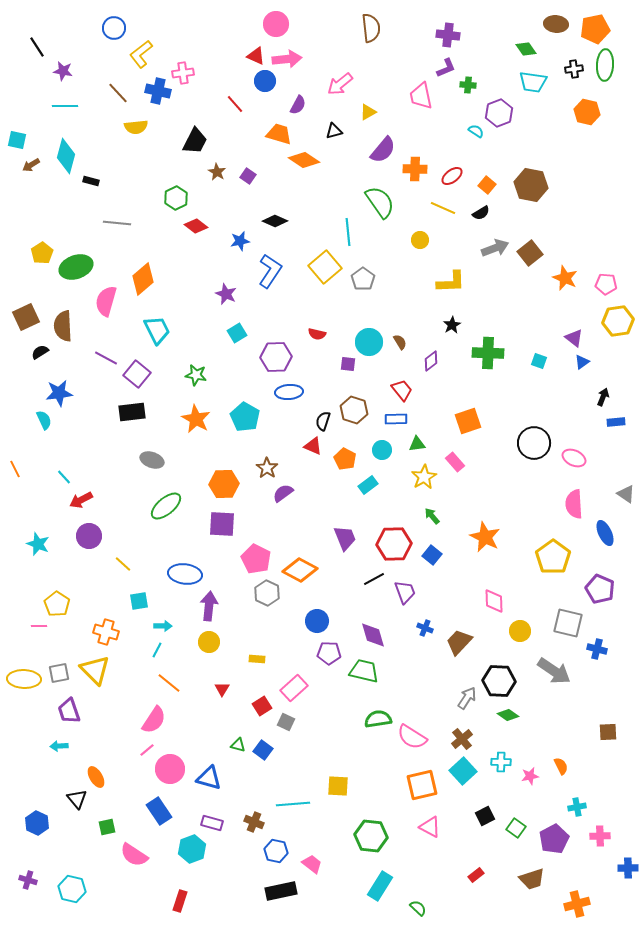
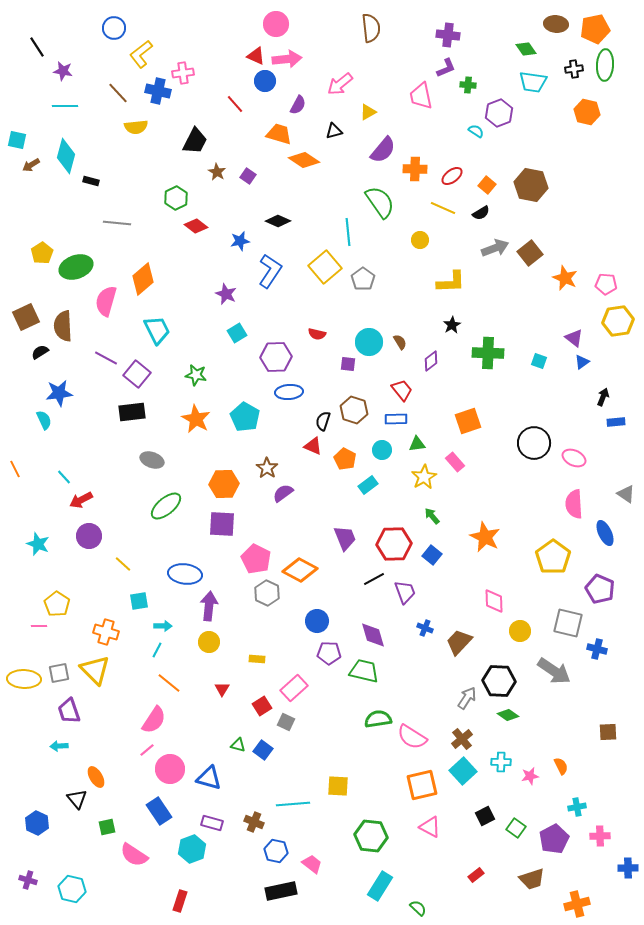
black diamond at (275, 221): moved 3 px right
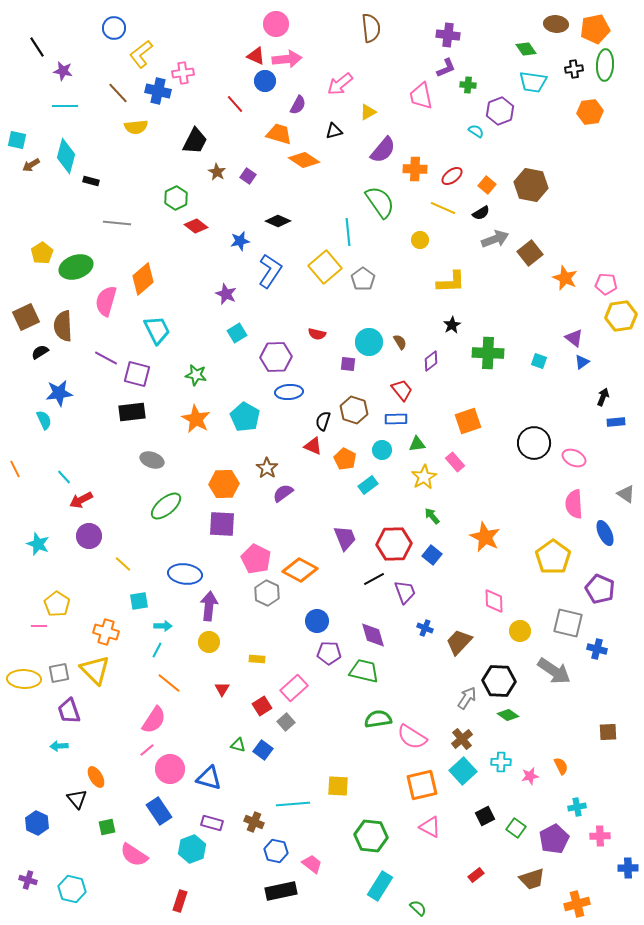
orange hexagon at (587, 112): moved 3 px right; rotated 20 degrees counterclockwise
purple hexagon at (499, 113): moved 1 px right, 2 px up
gray arrow at (495, 248): moved 9 px up
yellow hexagon at (618, 321): moved 3 px right, 5 px up
purple square at (137, 374): rotated 24 degrees counterclockwise
gray square at (286, 722): rotated 24 degrees clockwise
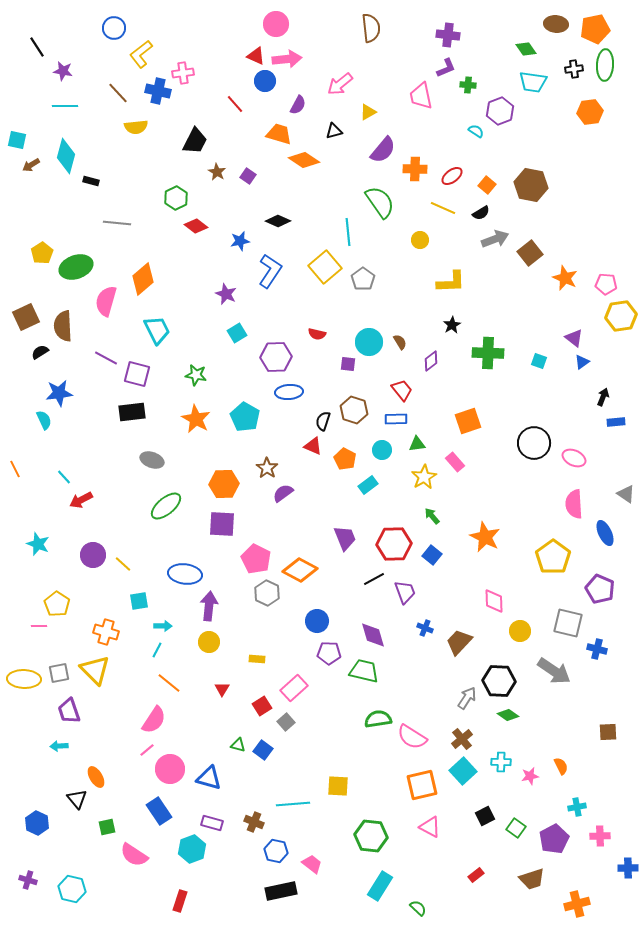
purple circle at (89, 536): moved 4 px right, 19 px down
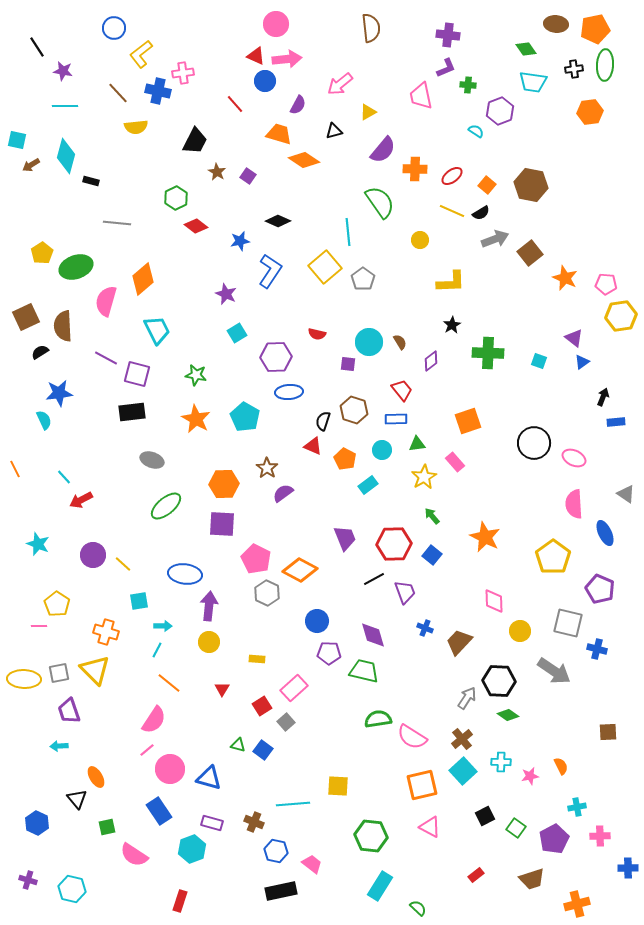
yellow line at (443, 208): moved 9 px right, 3 px down
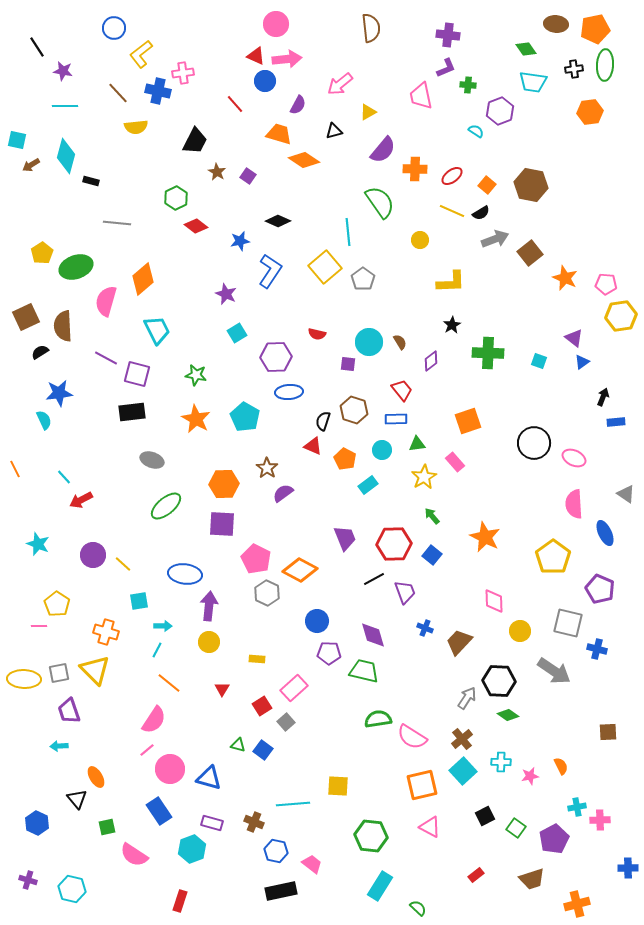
pink cross at (600, 836): moved 16 px up
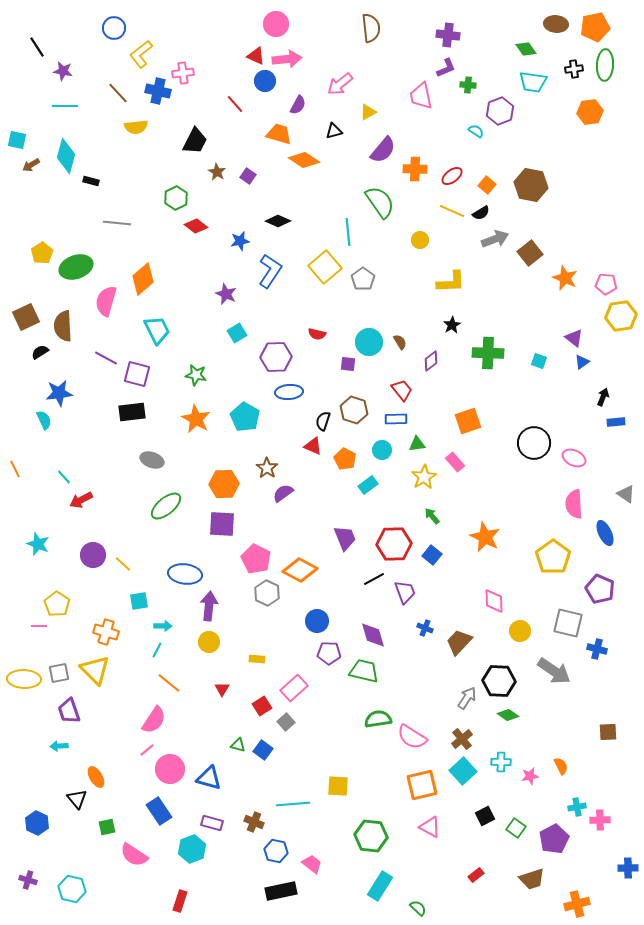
orange pentagon at (595, 29): moved 2 px up
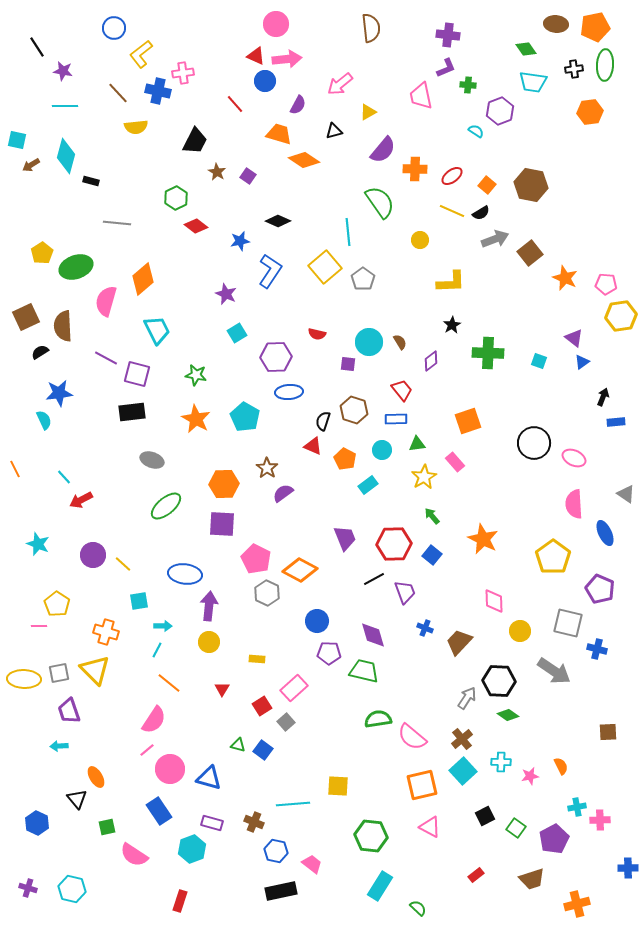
orange star at (485, 537): moved 2 px left, 2 px down
pink semicircle at (412, 737): rotated 8 degrees clockwise
purple cross at (28, 880): moved 8 px down
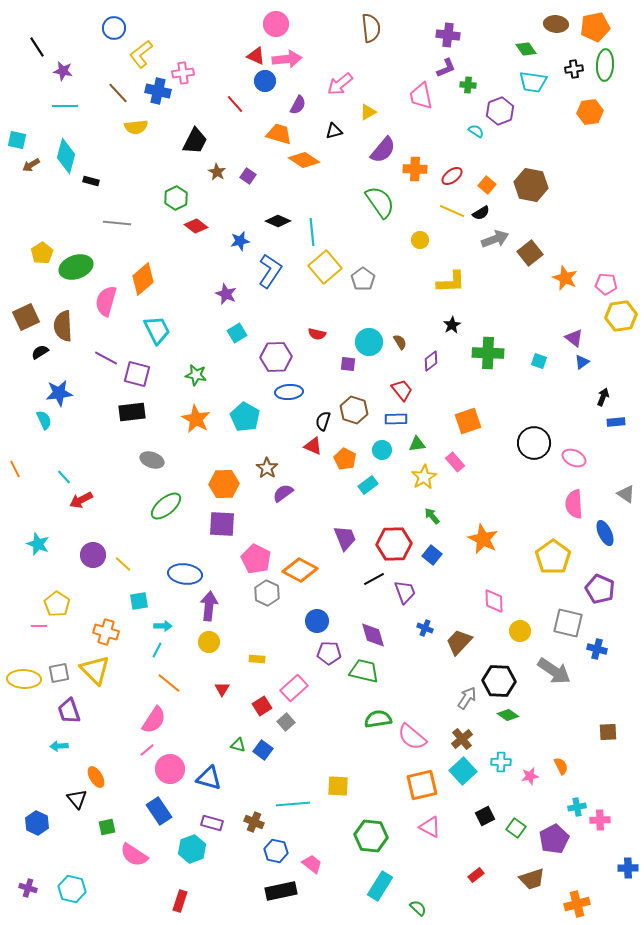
cyan line at (348, 232): moved 36 px left
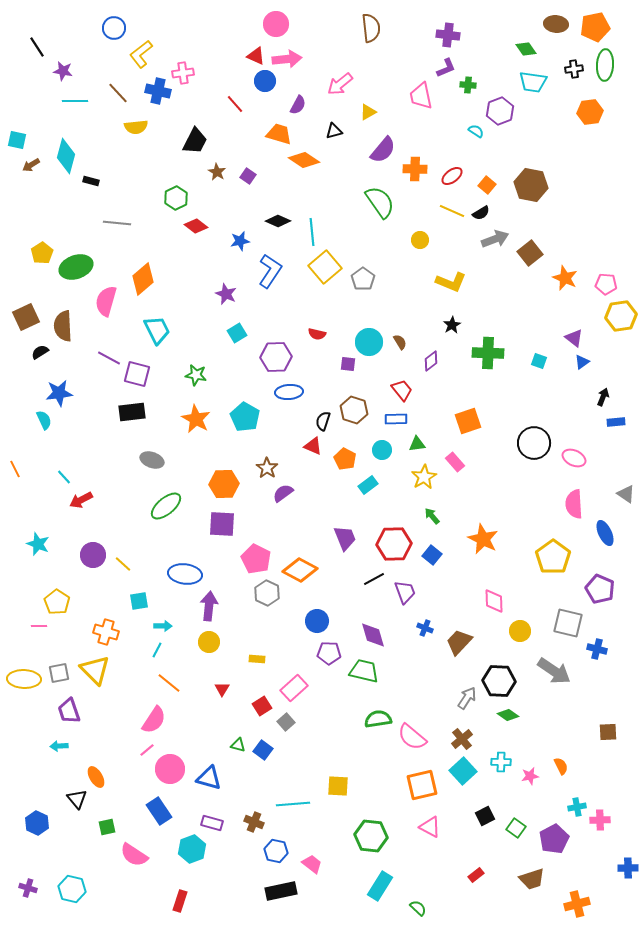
cyan line at (65, 106): moved 10 px right, 5 px up
yellow L-shape at (451, 282): rotated 24 degrees clockwise
purple line at (106, 358): moved 3 px right
yellow pentagon at (57, 604): moved 2 px up
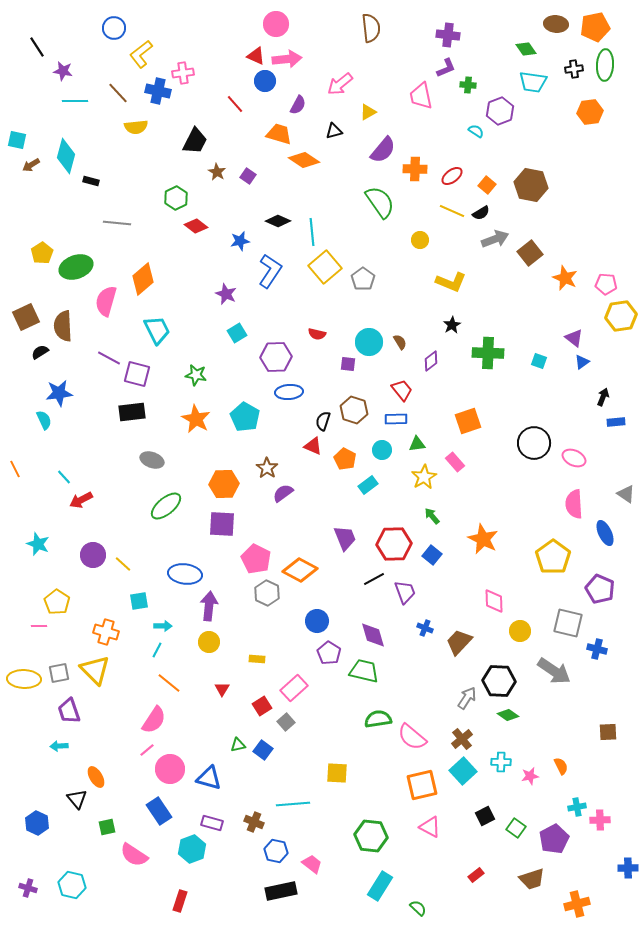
purple pentagon at (329, 653): rotated 30 degrees clockwise
green triangle at (238, 745): rotated 28 degrees counterclockwise
yellow square at (338, 786): moved 1 px left, 13 px up
cyan hexagon at (72, 889): moved 4 px up
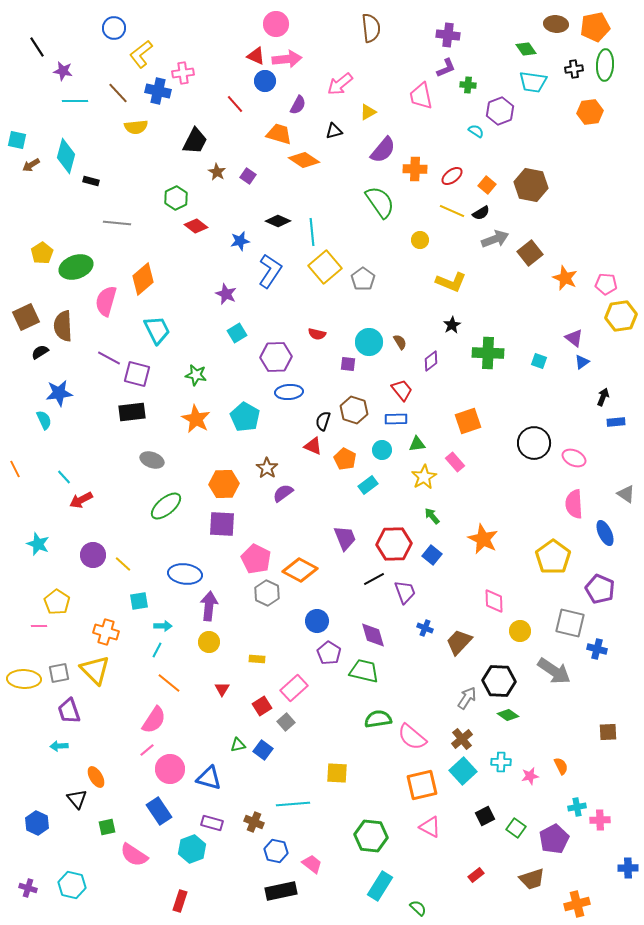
gray square at (568, 623): moved 2 px right
